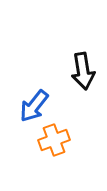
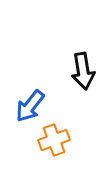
blue arrow: moved 4 px left
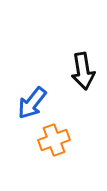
blue arrow: moved 2 px right, 3 px up
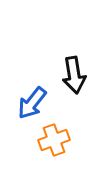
black arrow: moved 9 px left, 4 px down
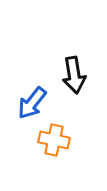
orange cross: rotated 32 degrees clockwise
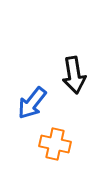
orange cross: moved 1 px right, 4 px down
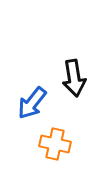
black arrow: moved 3 px down
